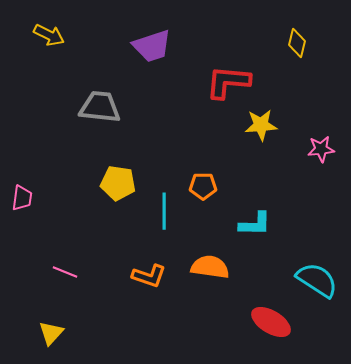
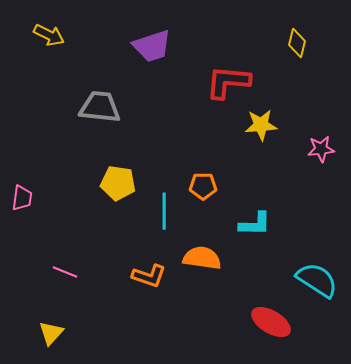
orange semicircle: moved 8 px left, 9 px up
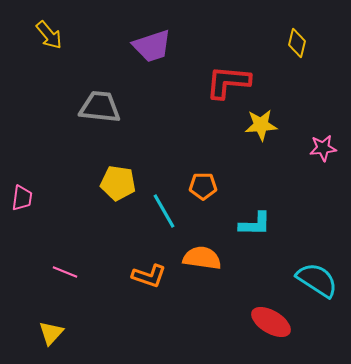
yellow arrow: rotated 24 degrees clockwise
pink star: moved 2 px right, 1 px up
cyan line: rotated 30 degrees counterclockwise
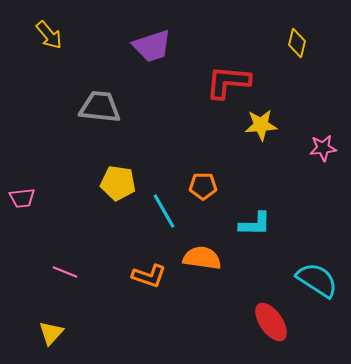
pink trapezoid: rotated 76 degrees clockwise
red ellipse: rotated 24 degrees clockwise
